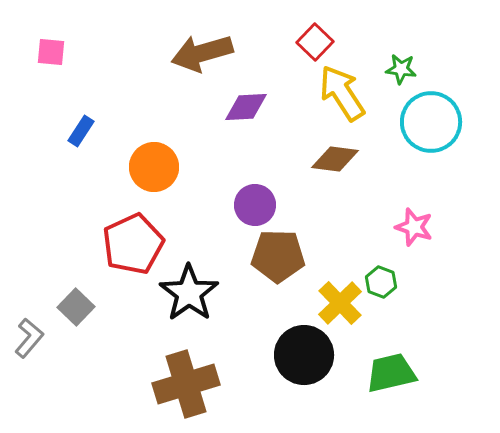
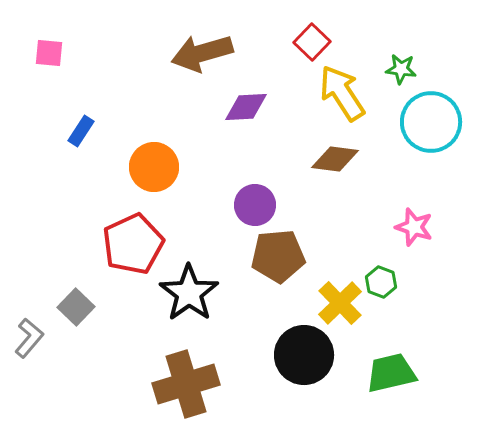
red square: moved 3 px left
pink square: moved 2 px left, 1 px down
brown pentagon: rotated 6 degrees counterclockwise
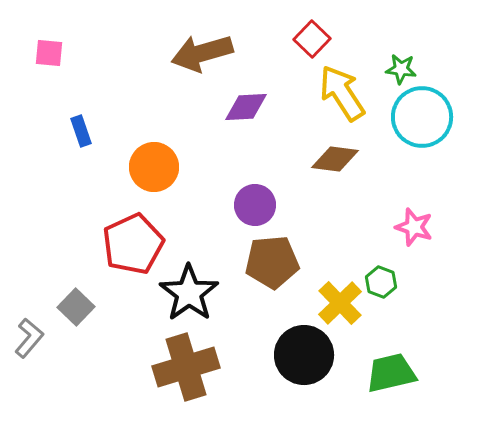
red square: moved 3 px up
cyan circle: moved 9 px left, 5 px up
blue rectangle: rotated 52 degrees counterclockwise
brown pentagon: moved 6 px left, 6 px down
brown cross: moved 17 px up
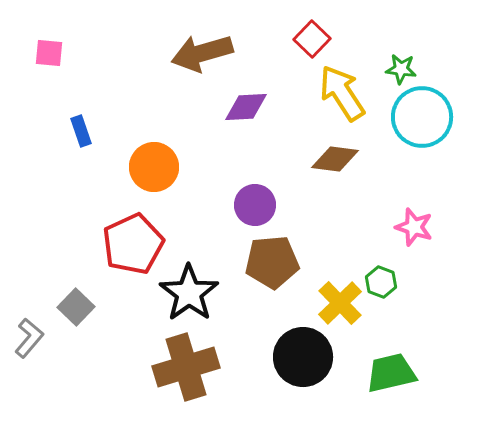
black circle: moved 1 px left, 2 px down
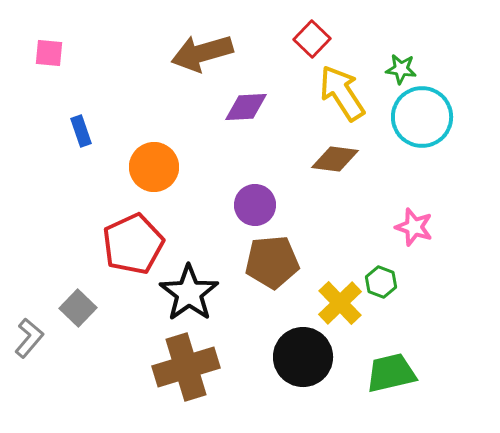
gray square: moved 2 px right, 1 px down
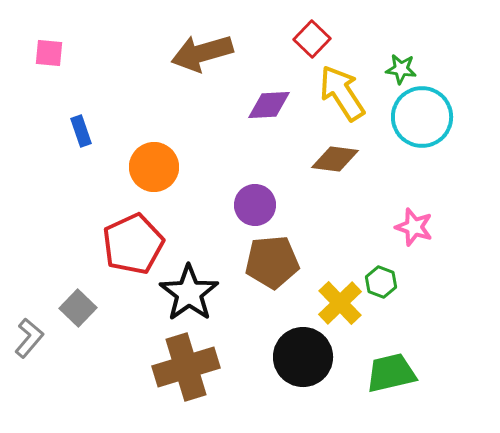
purple diamond: moved 23 px right, 2 px up
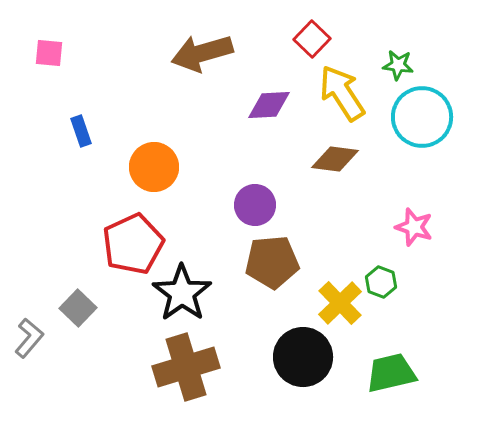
green star: moved 3 px left, 4 px up
black star: moved 7 px left
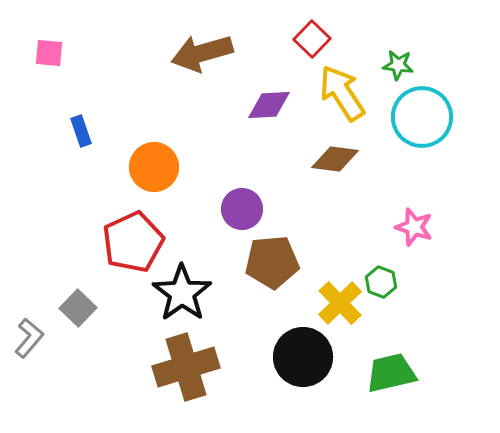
purple circle: moved 13 px left, 4 px down
red pentagon: moved 2 px up
